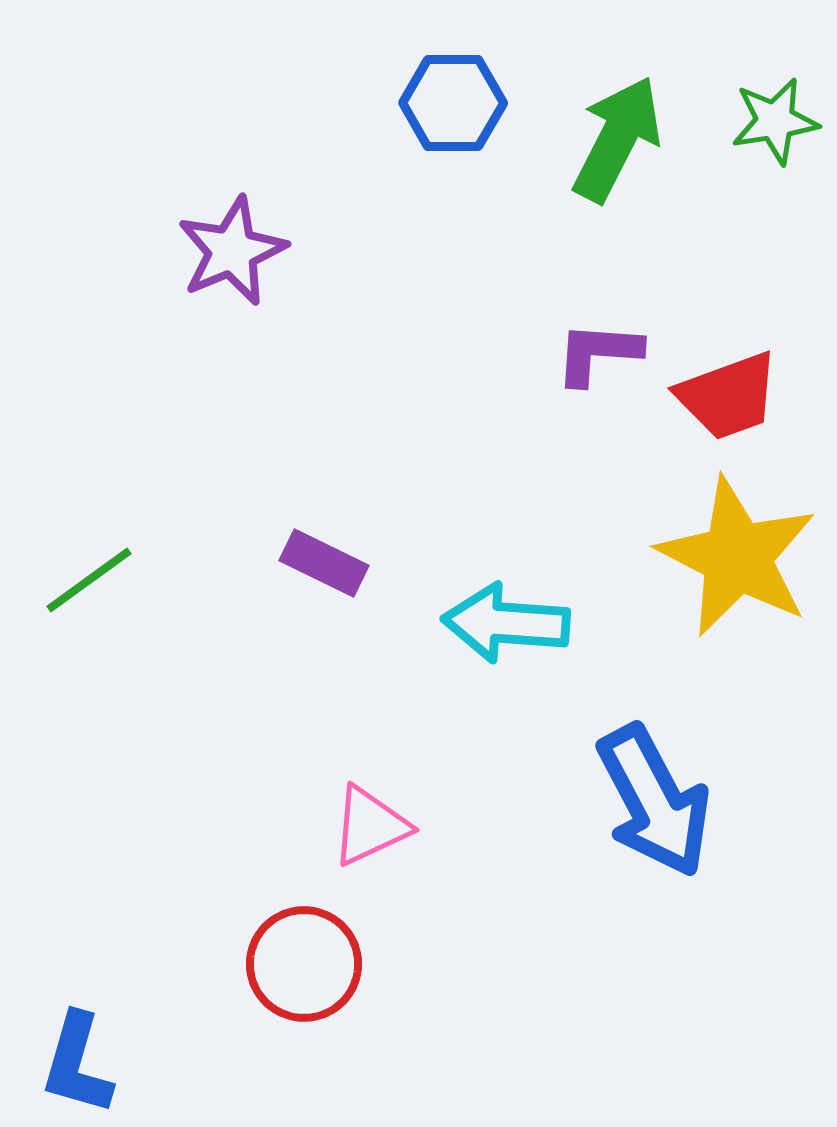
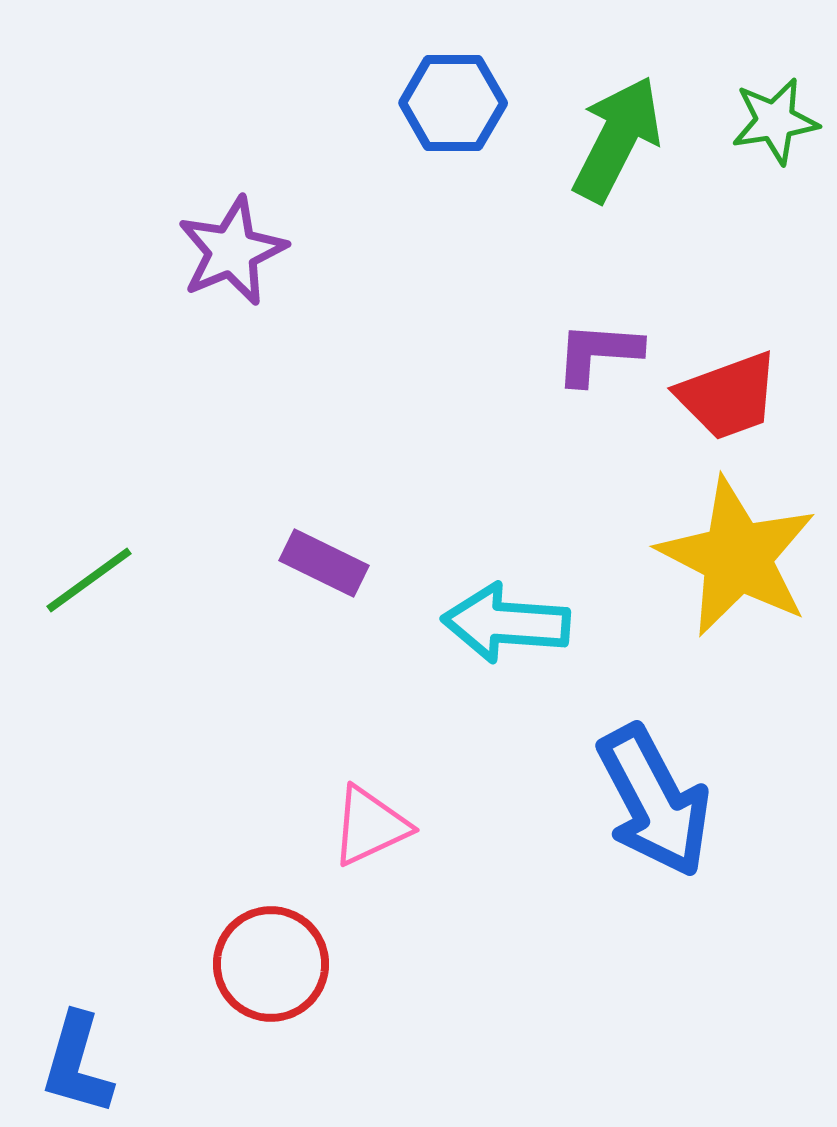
red circle: moved 33 px left
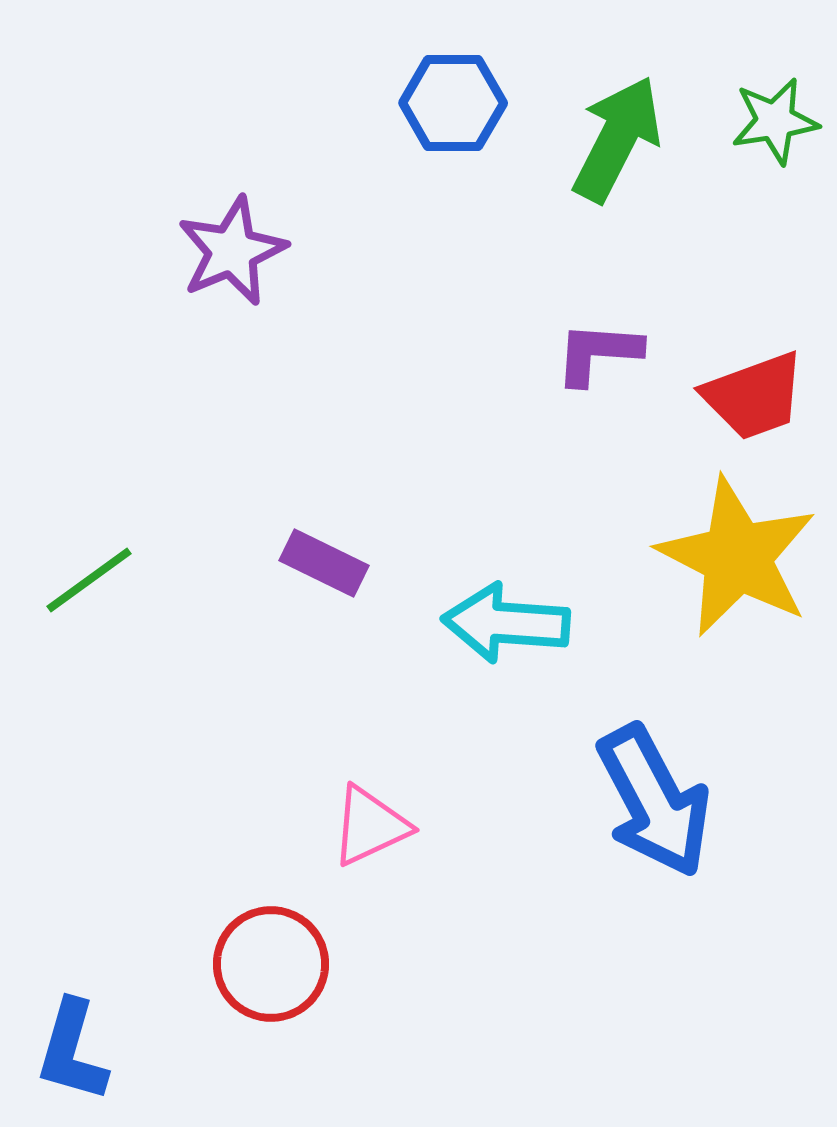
red trapezoid: moved 26 px right
blue L-shape: moved 5 px left, 13 px up
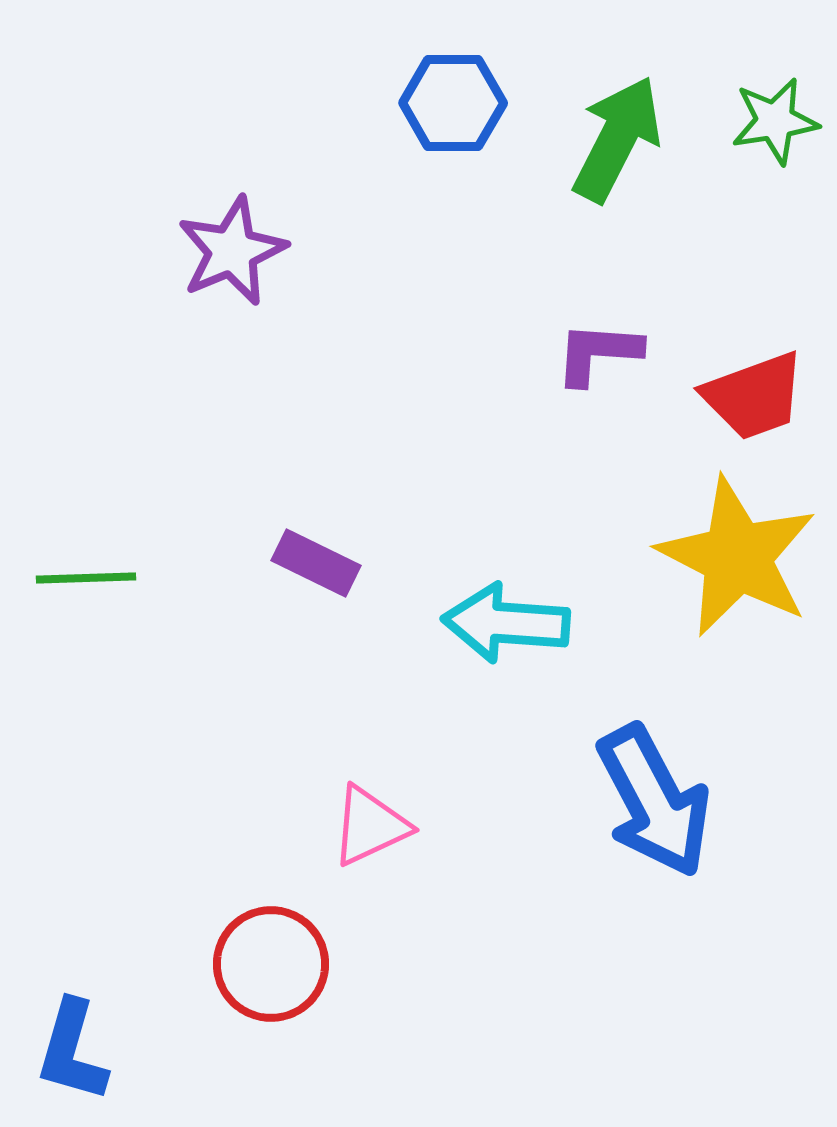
purple rectangle: moved 8 px left
green line: moved 3 px left, 2 px up; rotated 34 degrees clockwise
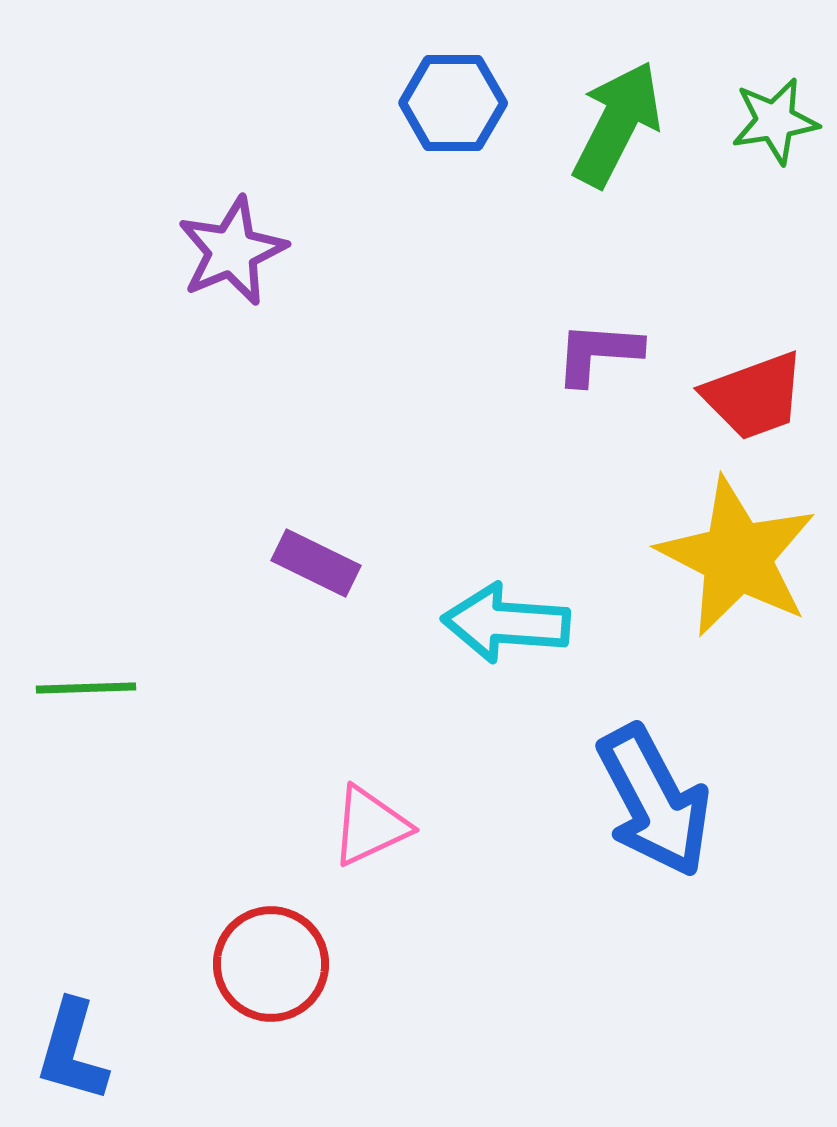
green arrow: moved 15 px up
green line: moved 110 px down
